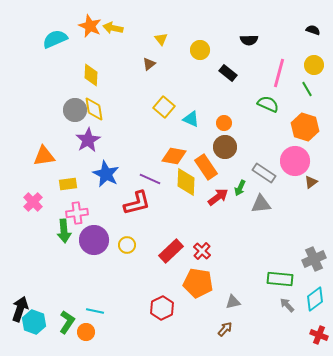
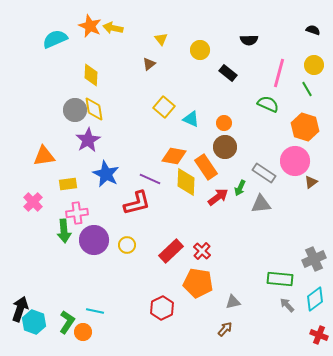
orange circle at (86, 332): moved 3 px left
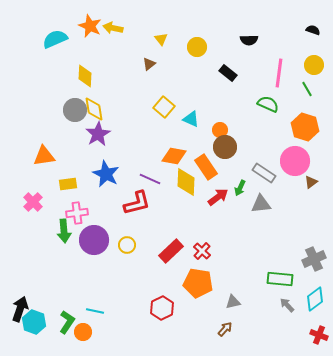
yellow circle at (200, 50): moved 3 px left, 3 px up
pink line at (279, 73): rotated 8 degrees counterclockwise
yellow diamond at (91, 75): moved 6 px left, 1 px down
orange circle at (224, 123): moved 4 px left, 7 px down
purple star at (88, 140): moved 10 px right, 6 px up
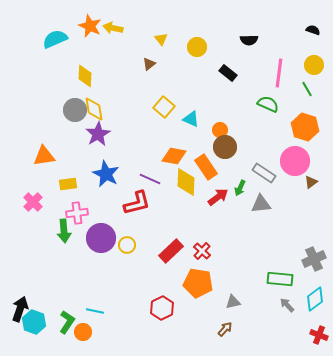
purple circle at (94, 240): moved 7 px right, 2 px up
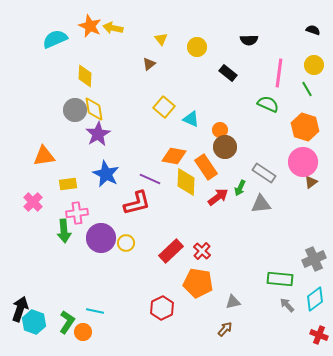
pink circle at (295, 161): moved 8 px right, 1 px down
yellow circle at (127, 245): moved 1 px left, 2 px up
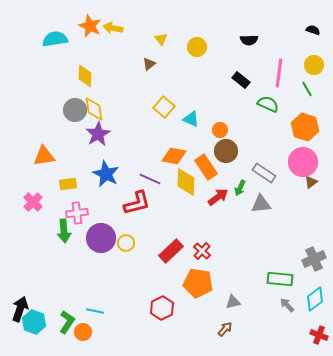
cyan semicircle at (55, 39): rotated 15 degrees clockwise
black rectangle at (228, 73): moved 13 px right, 7 px down
brown circle at (225, 147): moved 1 px right, 4 px down
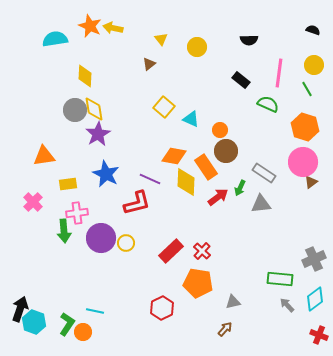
green L-shape at (67, 322): moved 2 px down
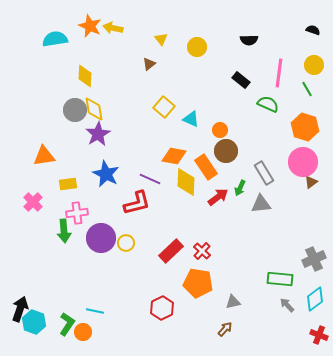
gray rectangle at (264, 173): rotated 25 degrees clockwise
